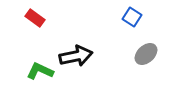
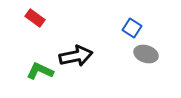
blue square: moved 11 px down
gray ellipse: rotated 60 degrees clockwise
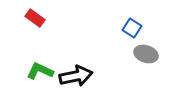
black arrow: moved 20 px down
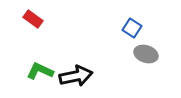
red rectangle: moved 2 px left, 1 px down
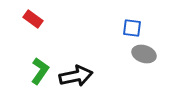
blue square: rotated 24 degrees counterclockwise
gray ellipse: moved 2 px left
green L-shape: rotated 100 degrees clockwise
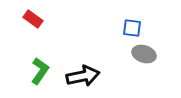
black arrow: moved 7 px right
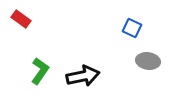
red rectangle: moved 12 px left
blue square: rotated 18 degrees clockwise
gray ellipse: moved 4 px right, 7 px down; rotated 10 degrees counterclockwise
